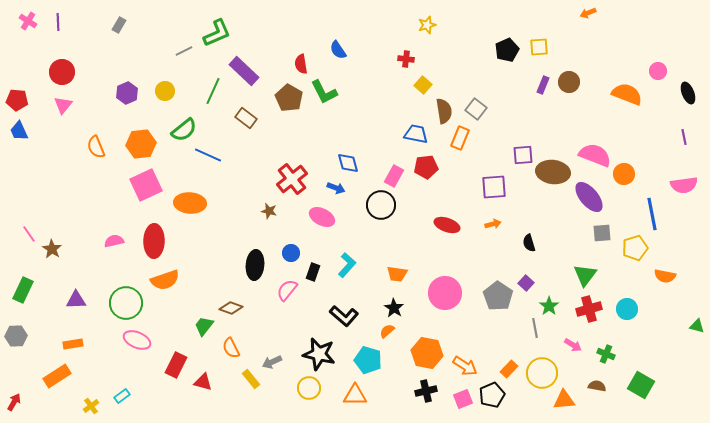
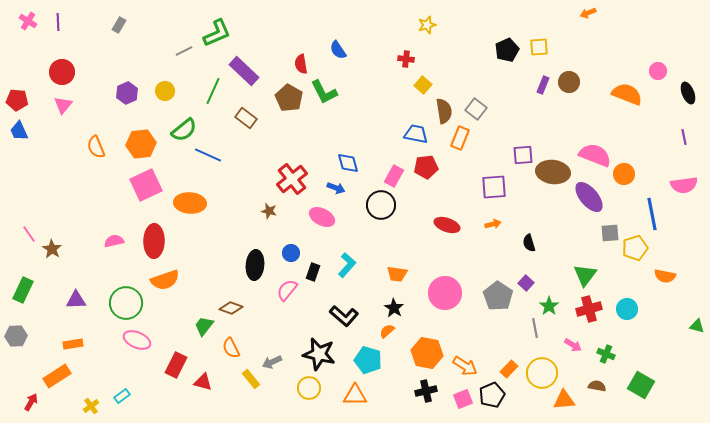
gray square at (602, 233): moved 8 px right
red arrow at (14, 402): moved 17 px right
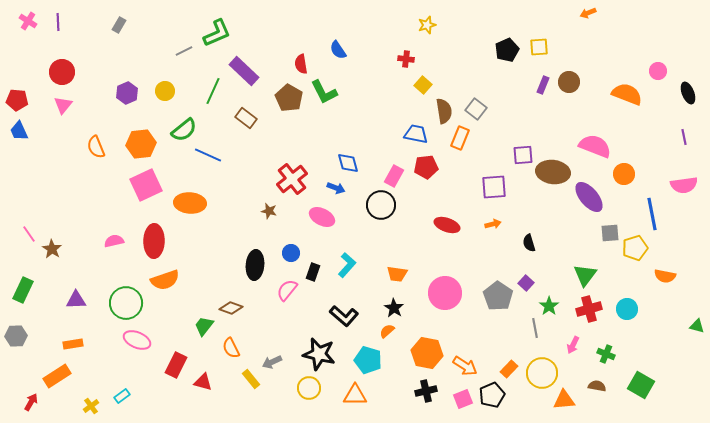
pink semicircle at (595, 155): moved 9 px up
pink arrow at (573, 345): rotated 84 degrees clockwise
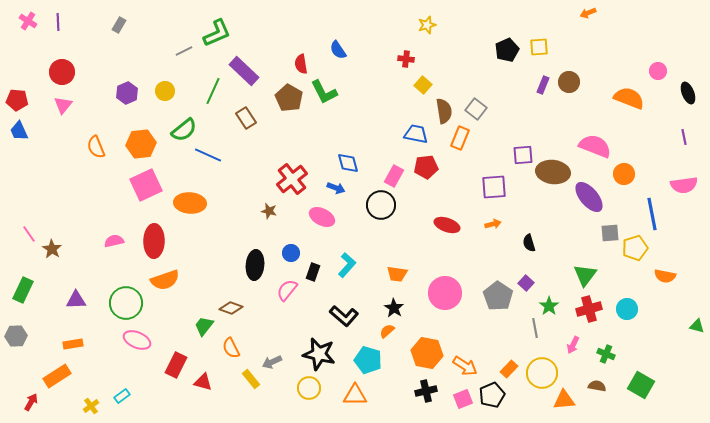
orange semicircle at (627, 94): moved 2 px right, 4 px down
brown rectangle at (246, 118): rotated 20 degrees clockwise
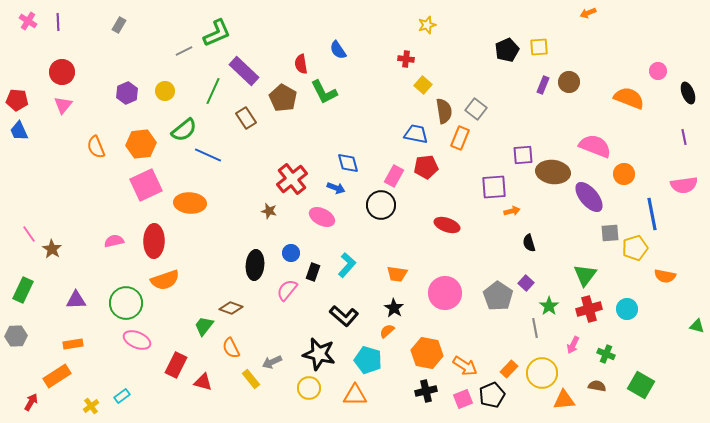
brown pentagon at (289, 98): moved 6 px left
orange arrow at (493, 224): moved 19 px right, 13 px up
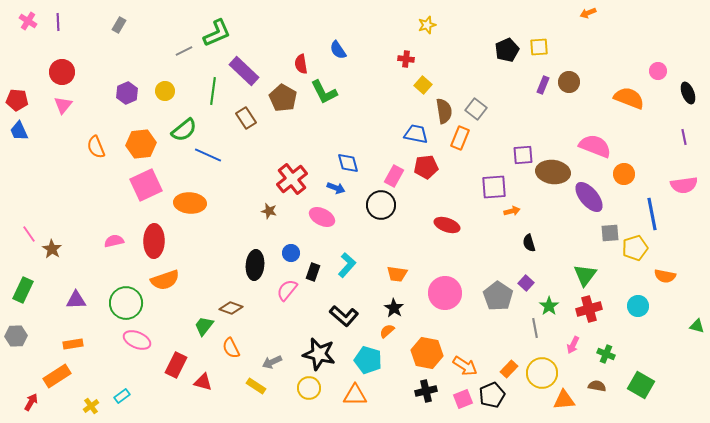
green line at (213, 91): rotated 16 degrees counterclockwise
cyan circle at (627, 309): moved 11 px right, 3 px up
yellow rectangle at (251, 379): moved 5 px right, 7 px down; rotated 18 degrees counterclockwise
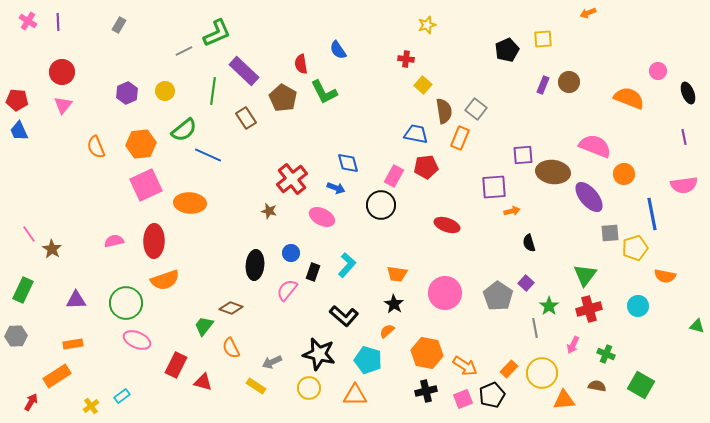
yellow square at (539, 47): moved 4 px right, 8 px up
black star at (394, 308): moved 4 px up
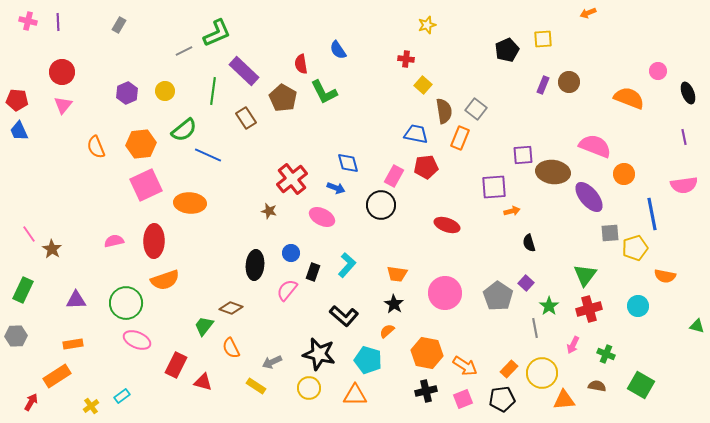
pink cross at (28, 21): rotated 18 degrees counterclockwise
black pentagon at (492, 395): moved 10 px right, 4 px down; rotated 15 degrees clockwise
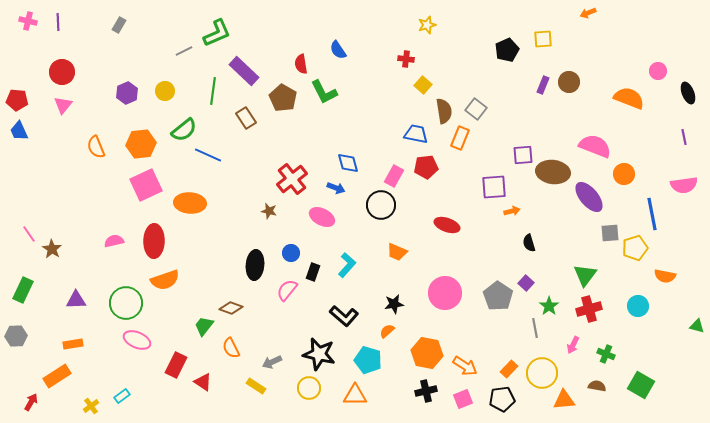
orange trapezoid at (397, 274): moved 22 px up; rotated 15 degrees clockwise
black star at (394, 304): rotated 30 degrees clockwise
red triangle at (203, 382): rotated 18 degrees clockwise
